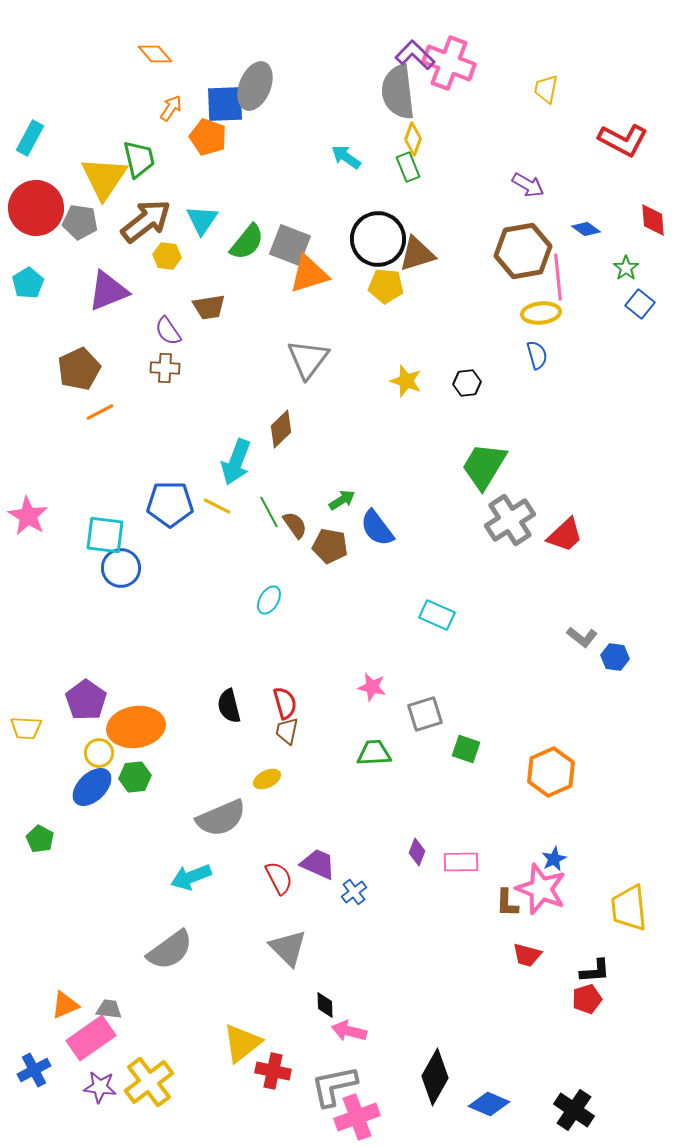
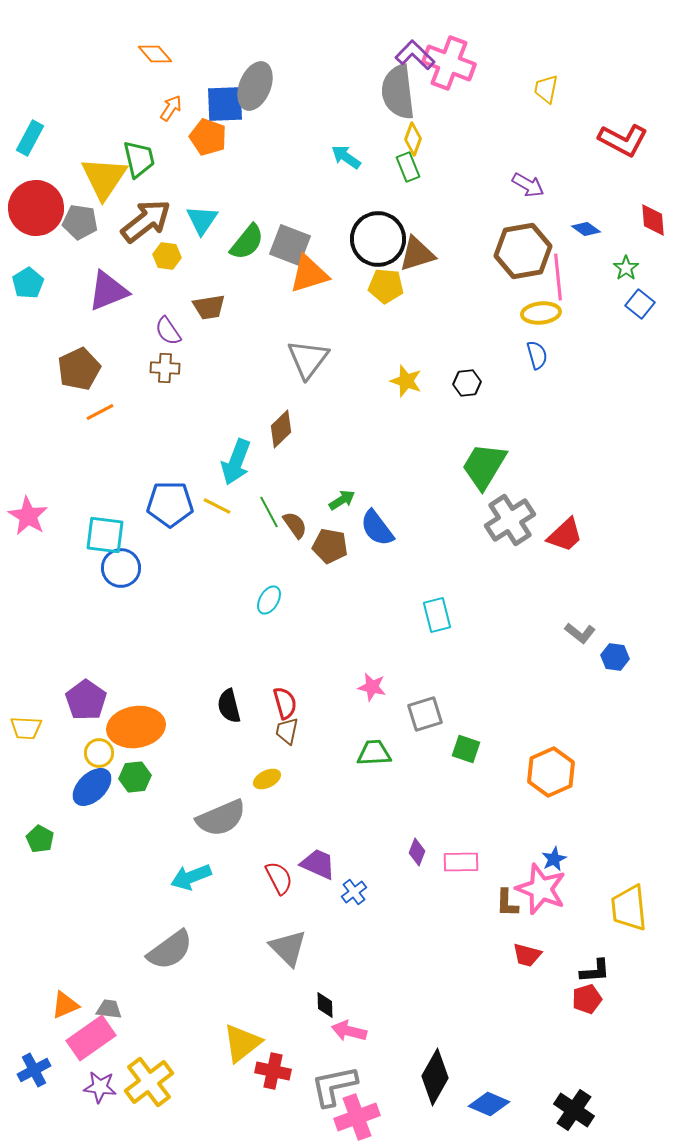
cyan rectangle at (437, 615): rotated 52 degrees clockwise
gray L-shape at (582, 637): moved 2 px left, 4 px up
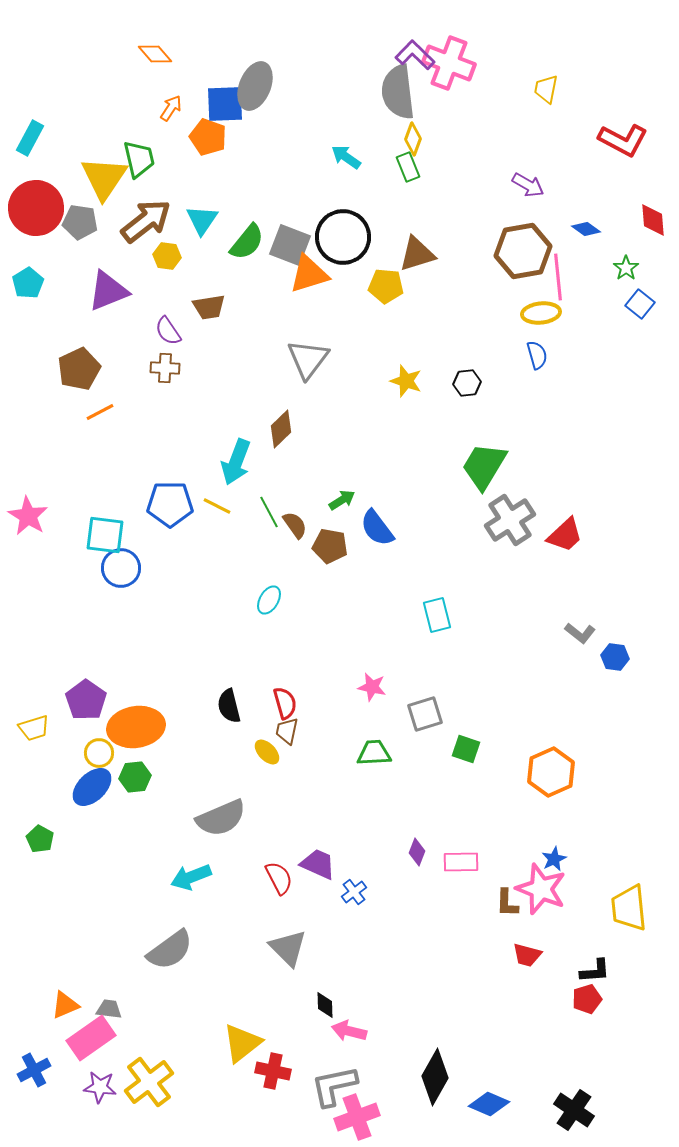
black circle at (378, 239): moved 35 px left, 2 px up
yellow trapezoid at (26, 728): moved 8 px right; rotated 20 degrees counterclockwise
yellow ellipse at (267, 779): moved 27 px up; rotated 72 degrees clockwise
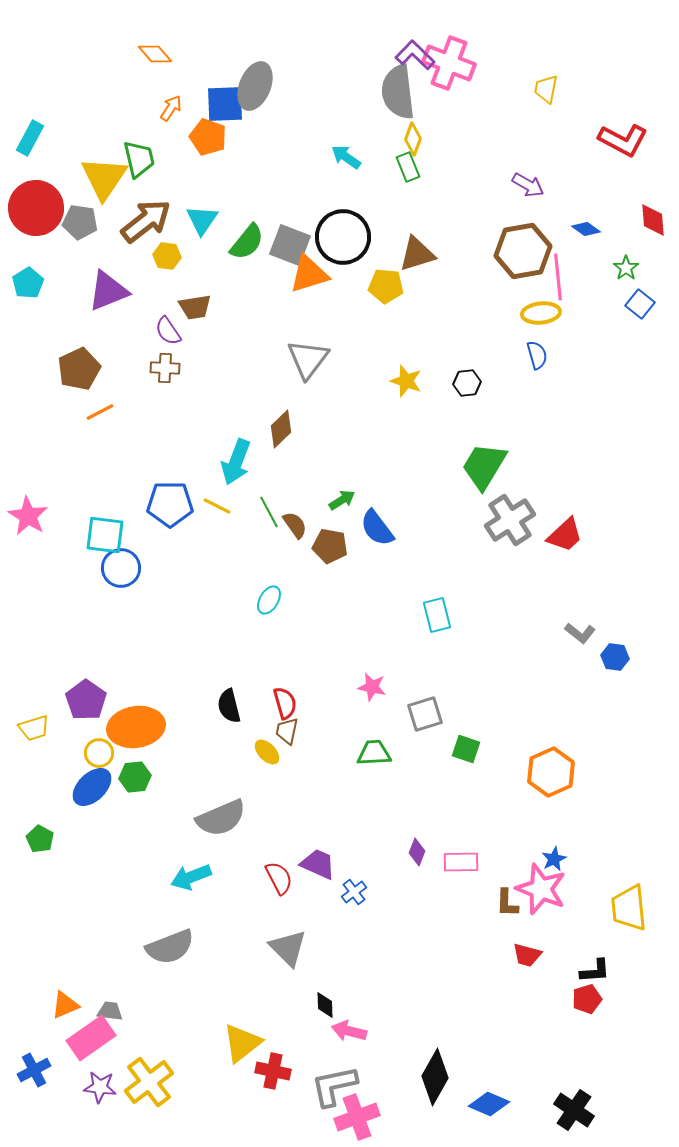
brown trapezoid at (209, 307): moved 14 px left
gray semicircle at (170, 950): moved 3 px up; rotated 15 degrees clockwise
gray trapezoid at (109, 1009): moved 1 px right, 2 px down
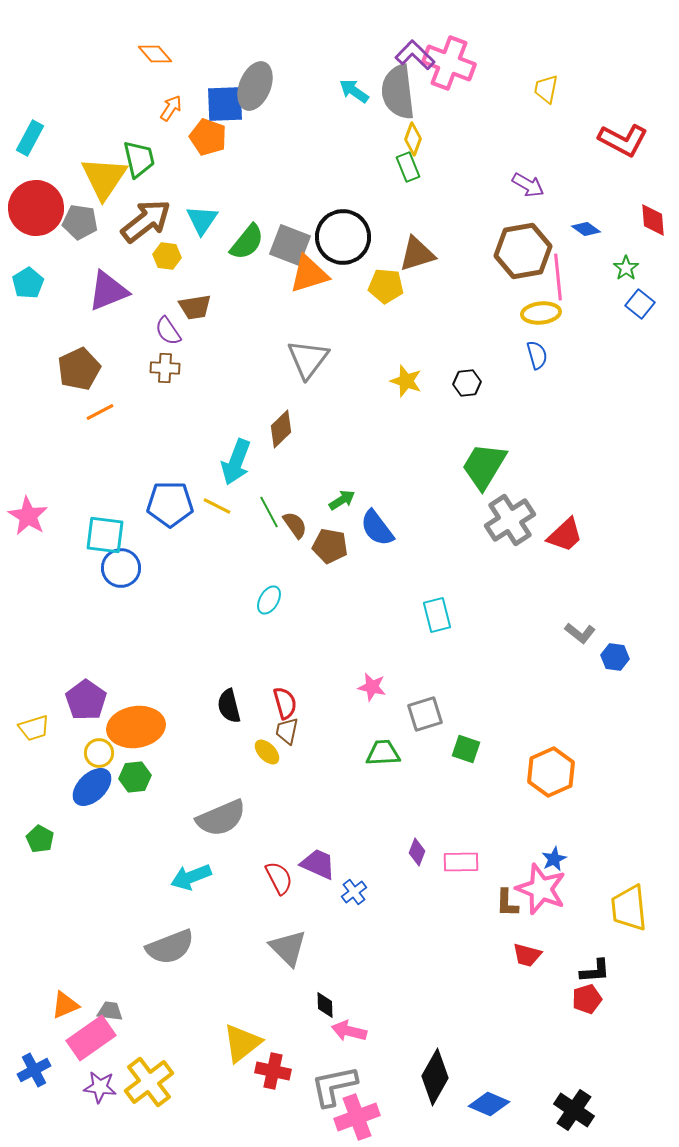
cyan arrow at (346, 157): moved 8 px right, 66 px up
green trapezoid at (374, 753): moved 9 px right
